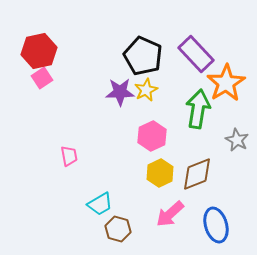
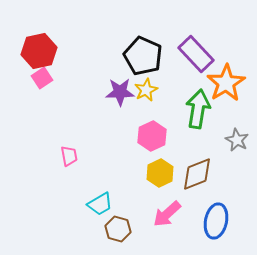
pink arrow: moved 3 px left
blue ellipse: moved 4 px up; rotated 28 degrees clockwise
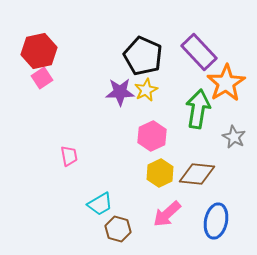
purple rectangle: moved 3 px right, 2 px up
gray star: moved 3 px left, 3 px up
brown diamond: rotated 27 degrees clockwise
